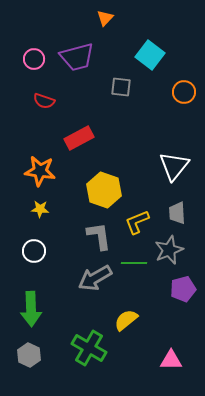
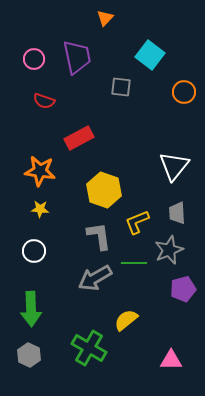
purple trapezoid: rotated 87 degrees counterclockwise
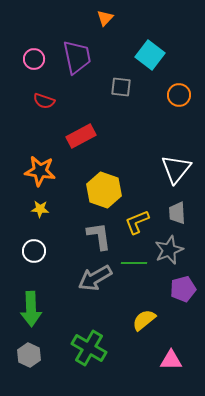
orange circle: moved 5 px left, 3 px down
red rectangle: moved 2 px right, 2 px up
white triangle: moved 2 px right, 3 px down
yellow semicircle: moved 18 px right
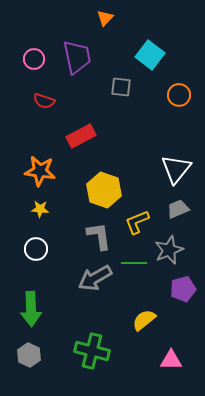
gray trapezoid: moved 1 px right, 4 px up; rotated 70 degrees clockwise
white circle: moved 2 px right, 2 px up
green cross: moved 3 px right, 3 px down; rotated 16 degrees counterclockwise
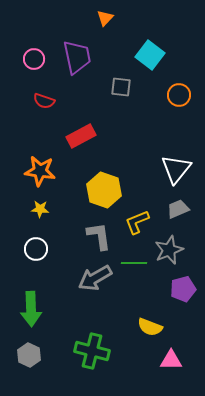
yellow semicircle: moved 6 px right, 7 px down; rotated 120 degrees counterclockwise
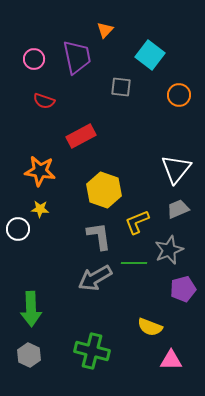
orange triangle: moved 12 px down
white circle: moved 18 px left, 20 px up
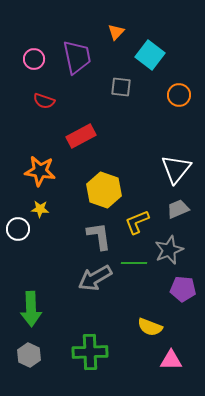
orange triangle: moved 11 px right, 2 px down
purple pentagon: rotated 20 degrees clockwise
green cross: moved 2 px left, 1 px down; rotated 16 degrees counterclockwise
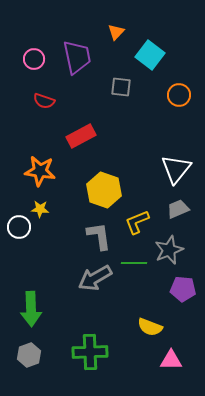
white circle: moved 1 px right, 2 px up
gray hexagon: rotated 15 degrees clockwise
